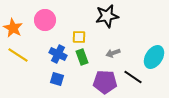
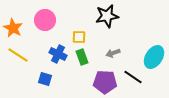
blue square: moved 12 px left
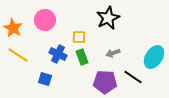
black star: moved 1 px right, 2 px down; rotated 15 degrees counterclockwise
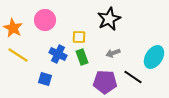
black star: moved 1 px right, 1 px down
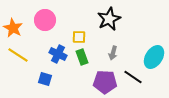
gray arrow: rotated 56 degrees counterclockwise
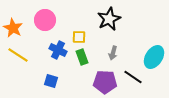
blue cross: moved 4 px up
blue square: moved 6 px right, 2 px down
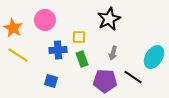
blue cross: rotated 30 degrees counterclockwise
green rectangle: moved 2 px down
purple pentagon: moved 1 px up
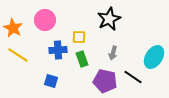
purple pentagon: rotated 10 degrees clockwise
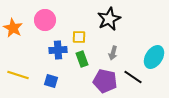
yellow line: moved 20 px down; rotated 15 degrees counterclockwise
